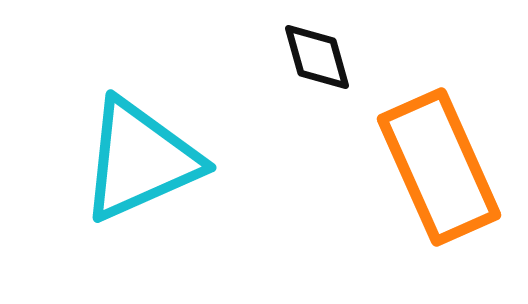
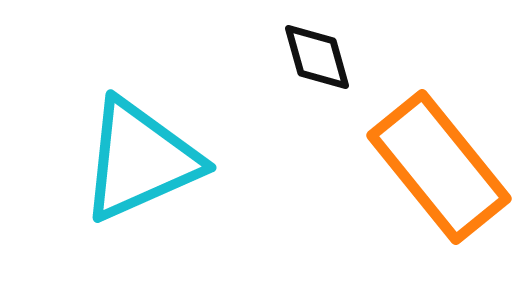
orange rectangle: rotated 15 degrees counterclockwise
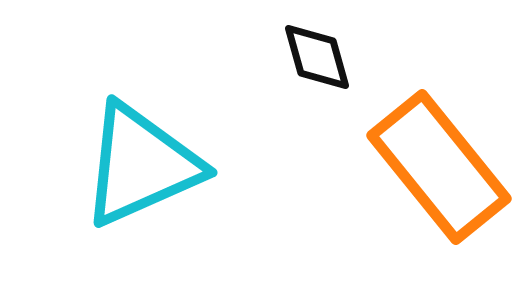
cyan triangle: moved 1 px right, 5 px down
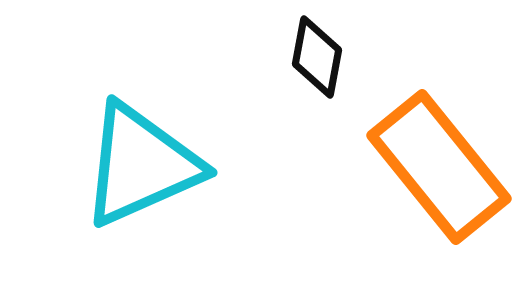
black diamond: rotated 26 degrees clockwise
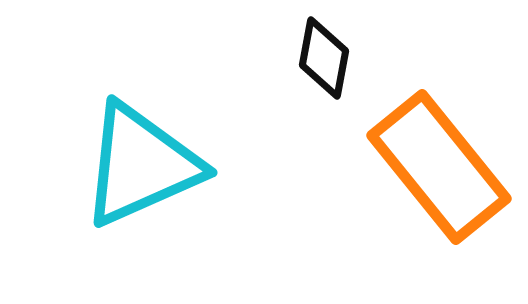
black diamond: moved 7 px right, 1 px down
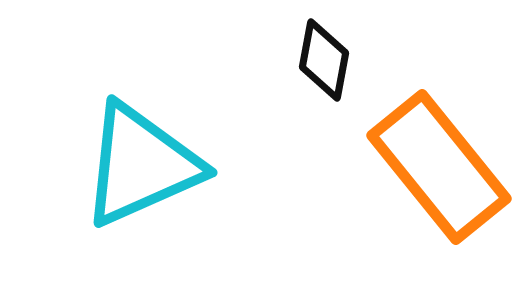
black diamond: moved 2 px down
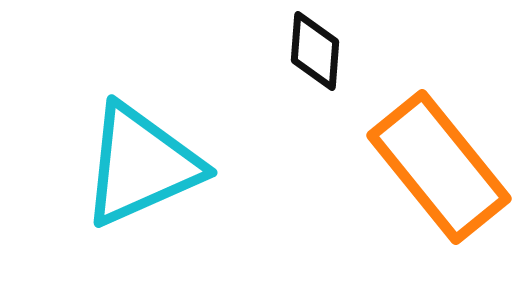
black diamond: moved 9 px left, 9 px up; rotated 6 degrees counterclockwise
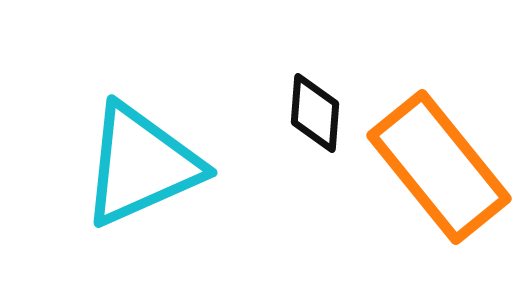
black diamond: moved 62 px down
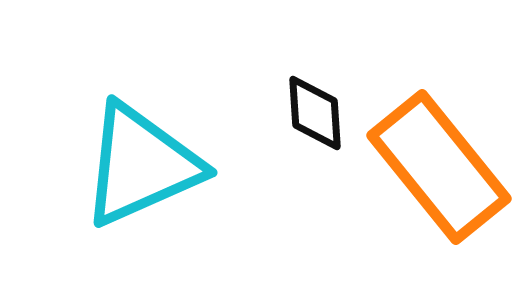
black diamond: rotated 8 degrees counterclockwise
